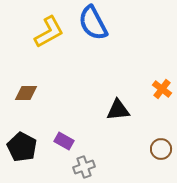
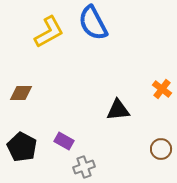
brown diamond: moved 5 px left
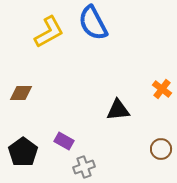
black pentagon: moved 1 px right, 5 px down; rotated 8 degrees clockwise
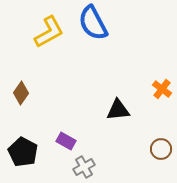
brown diamond: rotated 55 degrees counterclockwise
purple rectangle: moved 2 px right
black pentagon: rotated 8 degrees counterclockwise
gray cross: rotated 10 degrees counterclockwise
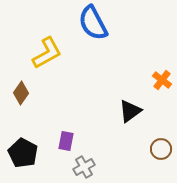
yellow L-shape: moved 2 px left, 21 px down
orange cross: moved 9 px up
black triangle: moved 12 px right, 1 px down; rotated 30 degrees counterclockwise
purple rectangle: rotated 72 degrees clockwise
black pentagon: moved 1 px down
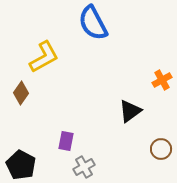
yellow L-shape: moved 3 px left, 4 px down
orange cross: rotated 24 degrees clockwise
black pentagon: moved 2 px left, 12 px down
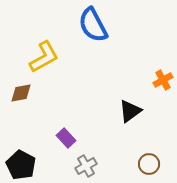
blue semicircle: moved 2 px down
orange cross: moved 1 px right
brown diamond: rotated 45 degrees clockwise
purple rectangle: moved 3 px up; rotated 54 degrees counterclockwise
brown circle: moved 12 px left, 15 px down
gray cross: moved 2 px right, 1 px up
